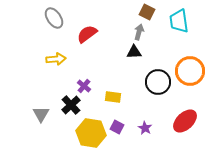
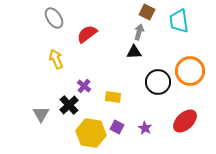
yellow arrow: rotated 108 degrees counterclockwise
black cross: moved 2 px left
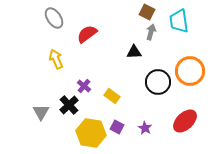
gray arrow: moved 12 px right
yellow rectangle: moved 1 px left, 1 px up; rotated 28 degrees clockwise
gray triangle: moved 2 px up
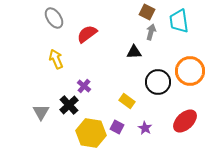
yellow rectangle: moved 15 px right, 5 px down
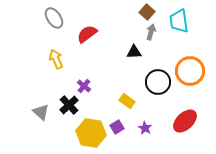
brown square: rotated 14 degrees clockwise
gray triangle: rotated 18 degrees counterclockwise
purple square: rotated 32 degrees clockwise
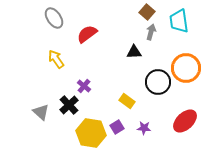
yellow arrow: rotated 12 degrees counterclockwise
orange circle: moved 4 px left, 3 px up
purple star: moved 1 px left; rotated 24 degrees counterclockwise
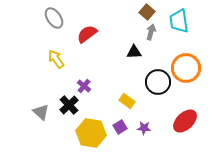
purple square: moved 3 px right
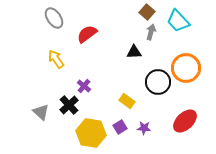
cyan trapezoid: moved 1 px left; rotated 35 degrees counterclockwise
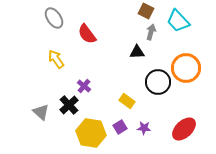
brown square: moved 1 px left, 1 px up; rotated 14 degrees counterclockwise
red semicircle: rotated 90 degrees counterclockwise
black triangle: moved 3 px right
red ellipse: moved 1 px left, 8 px down
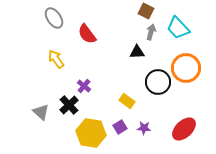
cyan trapezoid: moved 7 px down
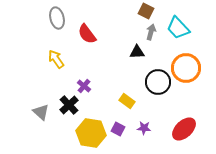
gray ellipse: moved 3 px right; rotated 20 degrees clockwise
purple square: moved 2 px left, 2 px down; rotated 32 degrees counterclockwise
